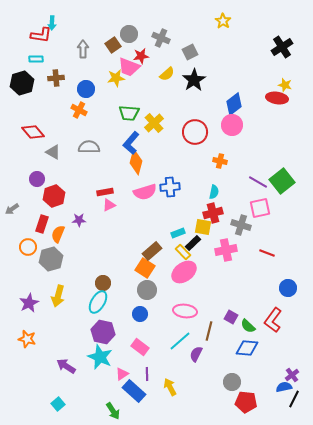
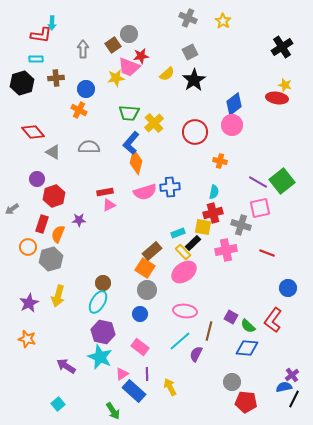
gray cross at (161, 38): moved 27 px right, 20 px up
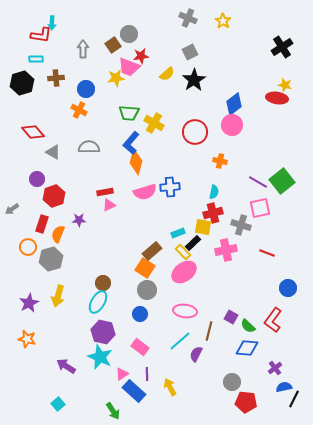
yellow cross at (154, 123): rotated 18 degrees counterclockwise
purple cross at (292, 375): moved 17 px left, 7 px up
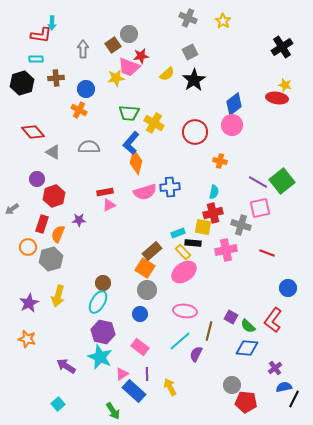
black rectangle at (193, 243): rotated 49 degrees clockwise
gray circle at (232, 382): moved 3 px down
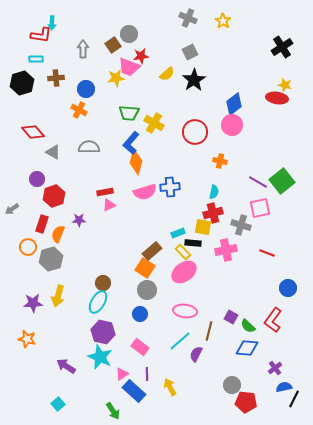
purple star at (29, 303): moved 4 px right; rotated 24 degrees clockwise
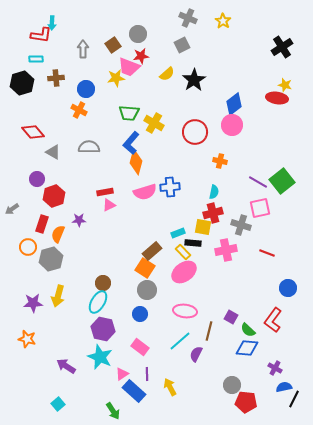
gray circle at (129, 34): moved 9 px right
gray square at (190, 52): moved 8 px left, 7 px up
green semicircle at (248, 326): moved 4 px down
purple hexagon at (103, 332): moved 3 px up
purple cross at (275, 368): rotated 24 degrees counterclockwise
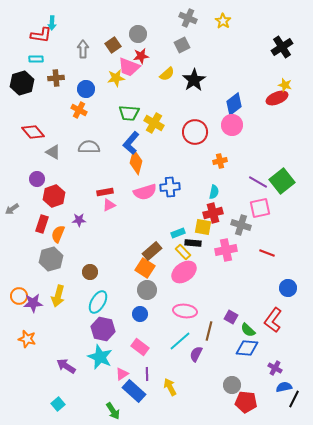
red ellipse at (277, 98): rotated 30 degrees counterclockwise
orange cross at (220, 161): rotated 24 degrees counterclockwise
orange circle at (28, 247): moved 9 px left, 49 px down
brown circle at (103, 283): moved 13 px left, 11 px up
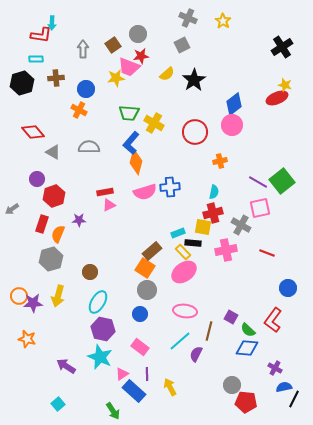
gray cross at (241, 225): rotated 12 degrees clockwise
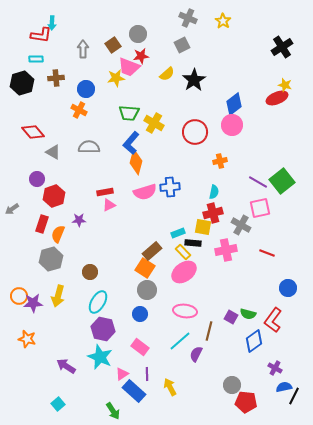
green semicircle at (248, 330): moved 16 px up; rotated 28 degrees counterclockwise
blue diamond at (247, 348): moved 7 px right, 7 px up; rotated 40 degrees counterclockwise
black line at (294, 399): moved 3 px up
